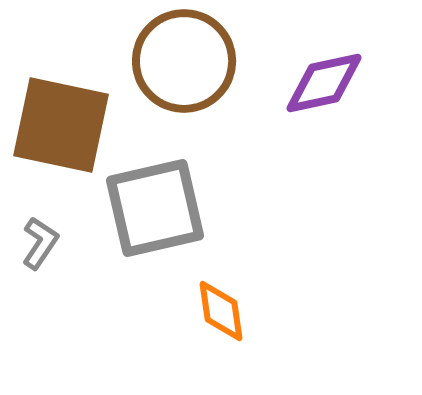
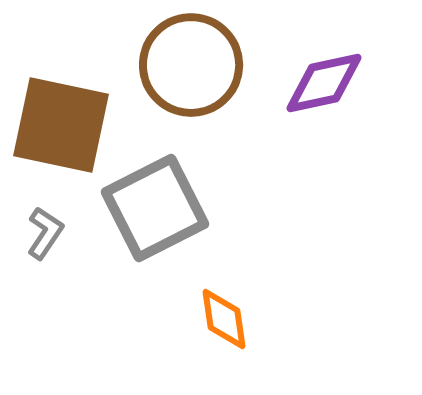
brown circle: moved 7 px right, 4 px down
gray square: rotated 14 degrees counterclockwise
gray L-shape: moved 5 px right, 10 px up
orange diamond: moved 3 px right, 8 px down
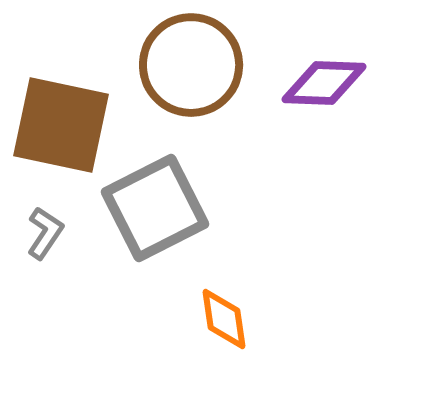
purple diamond: rotated 14 degrees clockwise
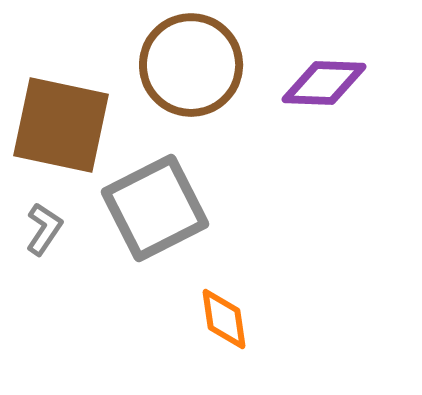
gray L-shape: moved 1 px left, 4 px up
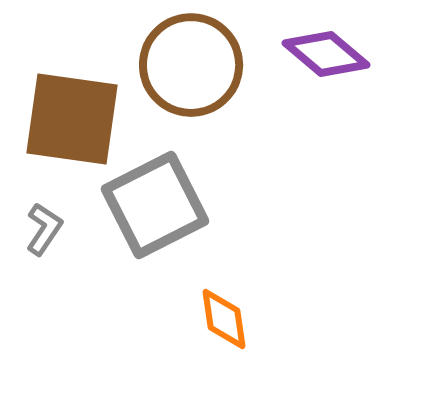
purple diamond: moved 2 px right, 29 px up; rotated 38 degrees clockwise
brown square: moved 11 px right, 6 px up; rotated 4 degrees counterclockwise
gray square: moved 3 px up
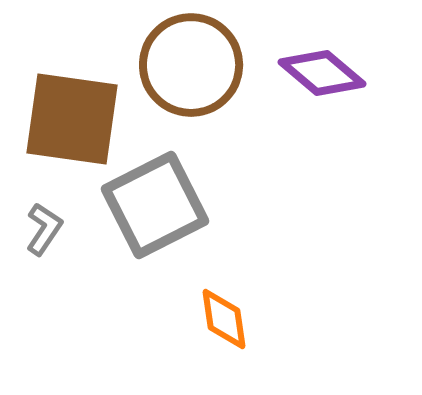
purple diamond: moved 4 px left, 19 px down
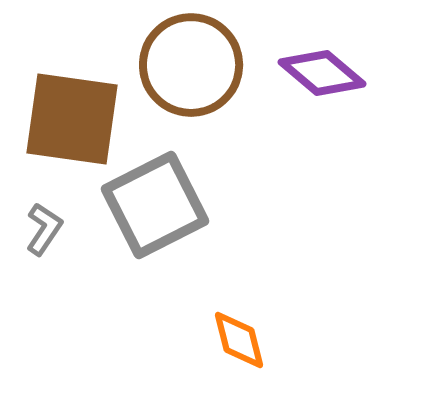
orange diamond: moved 15 px right, 21 px down; rotated 6 degrees counterclockwise
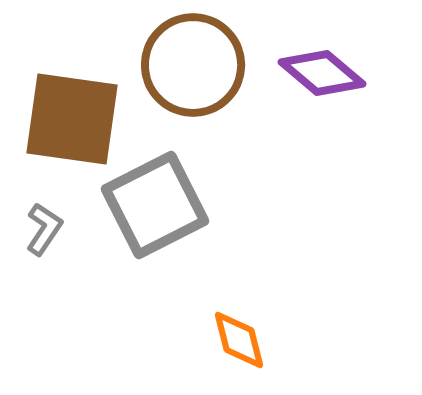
brown circle: moved 2 px right
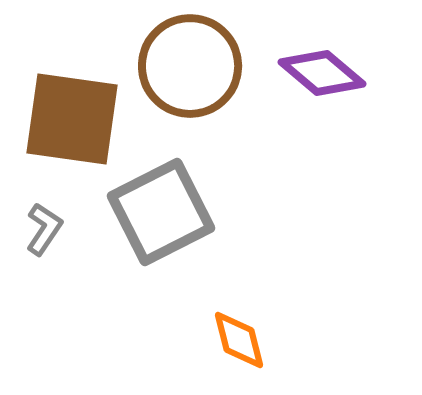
brown circle: moved 3 px left, 1 px down
gray square: moved 6 px right, 7 px down
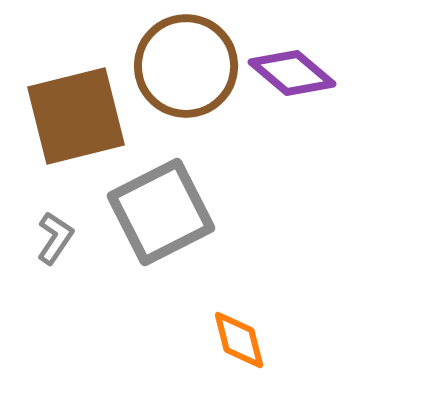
brown circle: moved 4 px left
purple diamond: moved 30 px left
brown square: moved 4 px right, 3 px up; rotated 22 degrees counterclockwise
gray L-shape: moved 11 px right, 9 px down
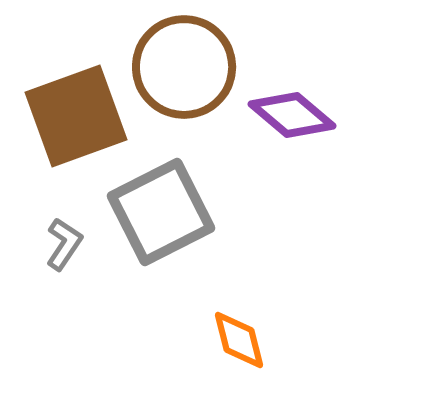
brown circle: moved 2 px left, 1 px down
purple diamond: moved 42 px down
brown square: rotated 6 degrees counterclockwise
gray L-shape: moved 9 px right, 6 px down
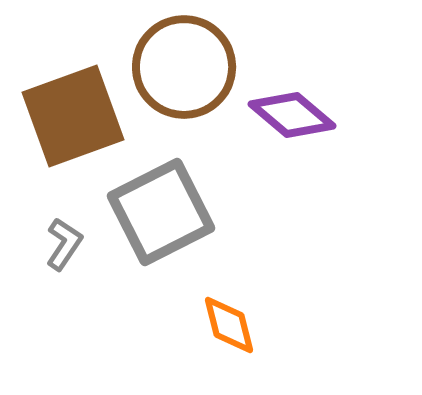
brown square: moved 3 px left
orange diamond: moved 10 px left, 15 px up
